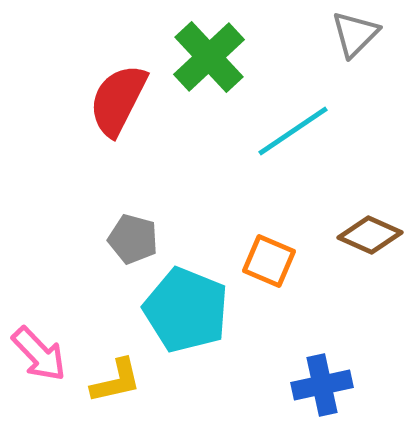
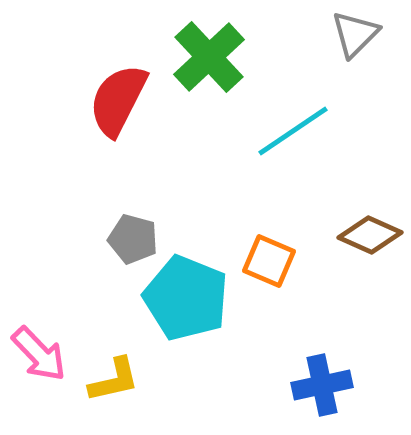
cyan pentagon: moved 12 px up
yellow L-shape: moved 2 px left, 1 px up
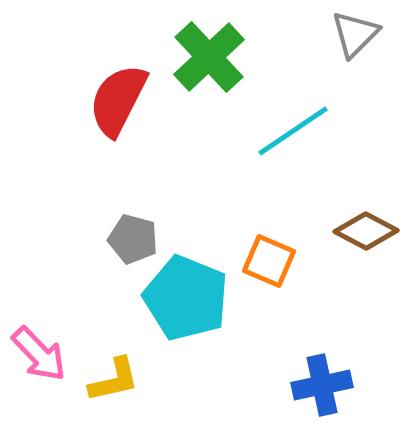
brown diamond: moved 4 px left, 4 px up; rotated 4 degrees clockwise
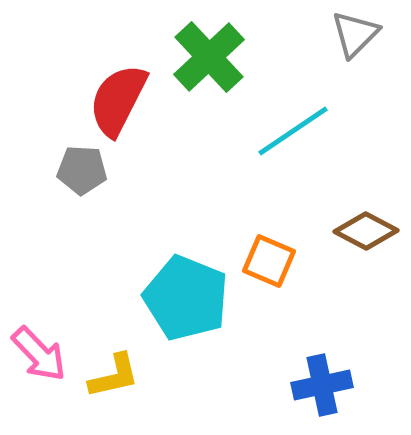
gray pentagon: moved 51 px left, 69 px up; rotated 12 degrees counterclockwise
yellow L-shape: moved 4 px up
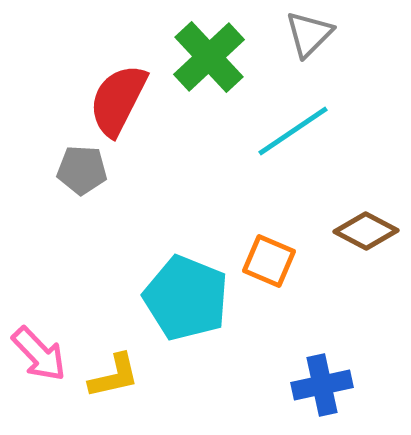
gray triangle: moved 46 px left
